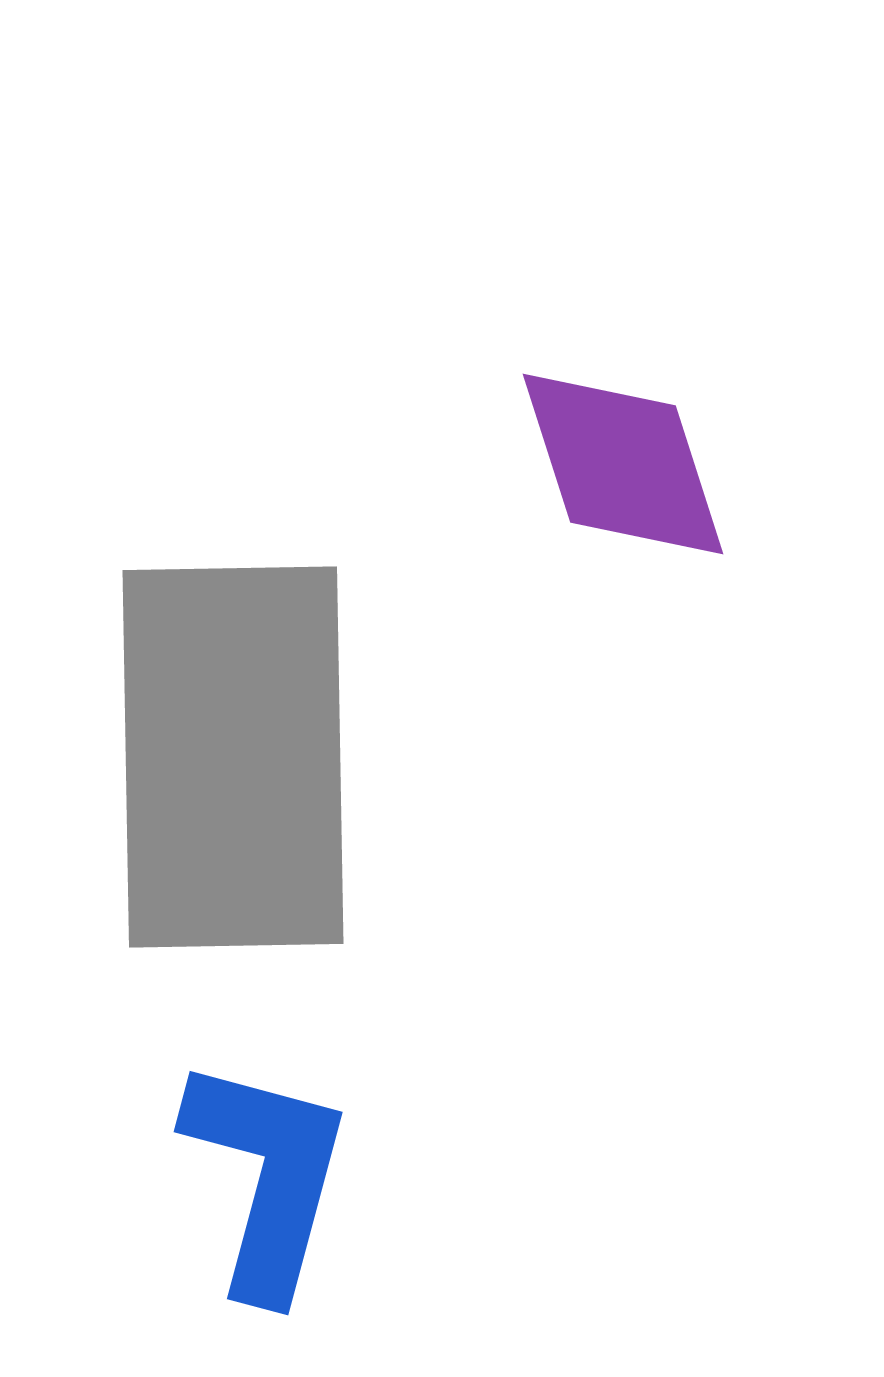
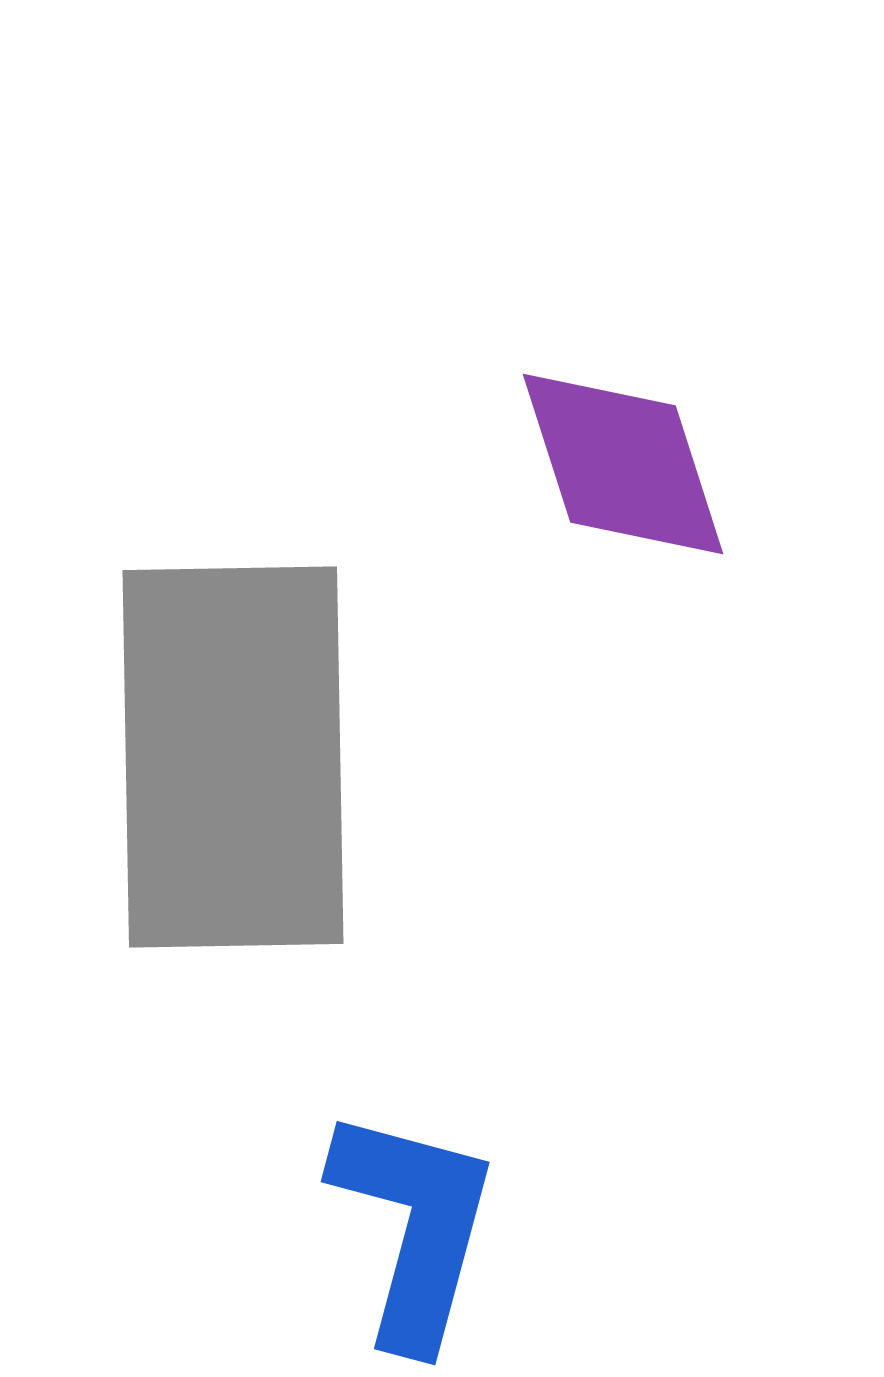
blue L-shape: moved 147 px right, 50 px down
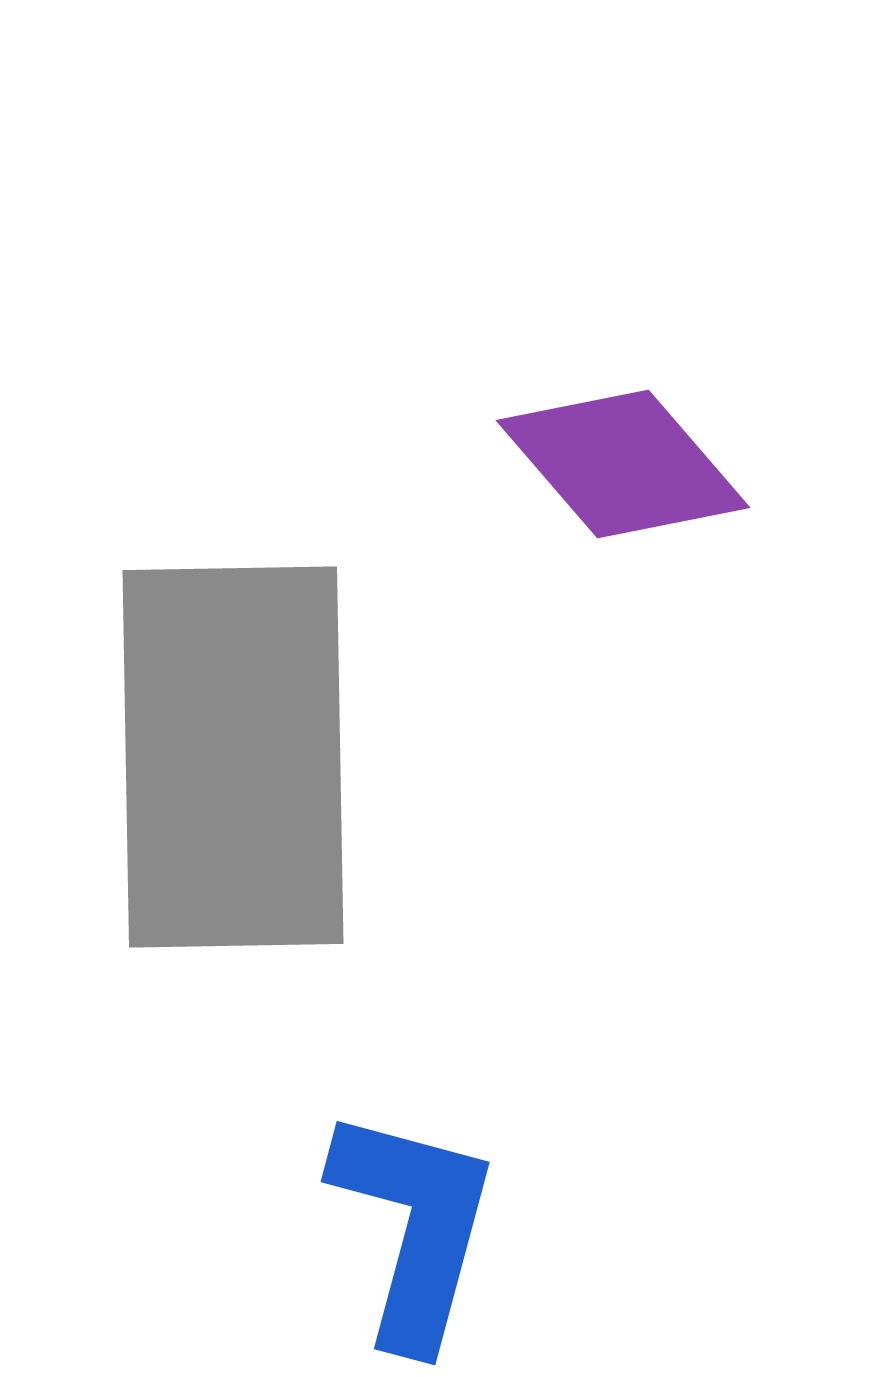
purple diamond: rotated 23 degrees counterclockwise
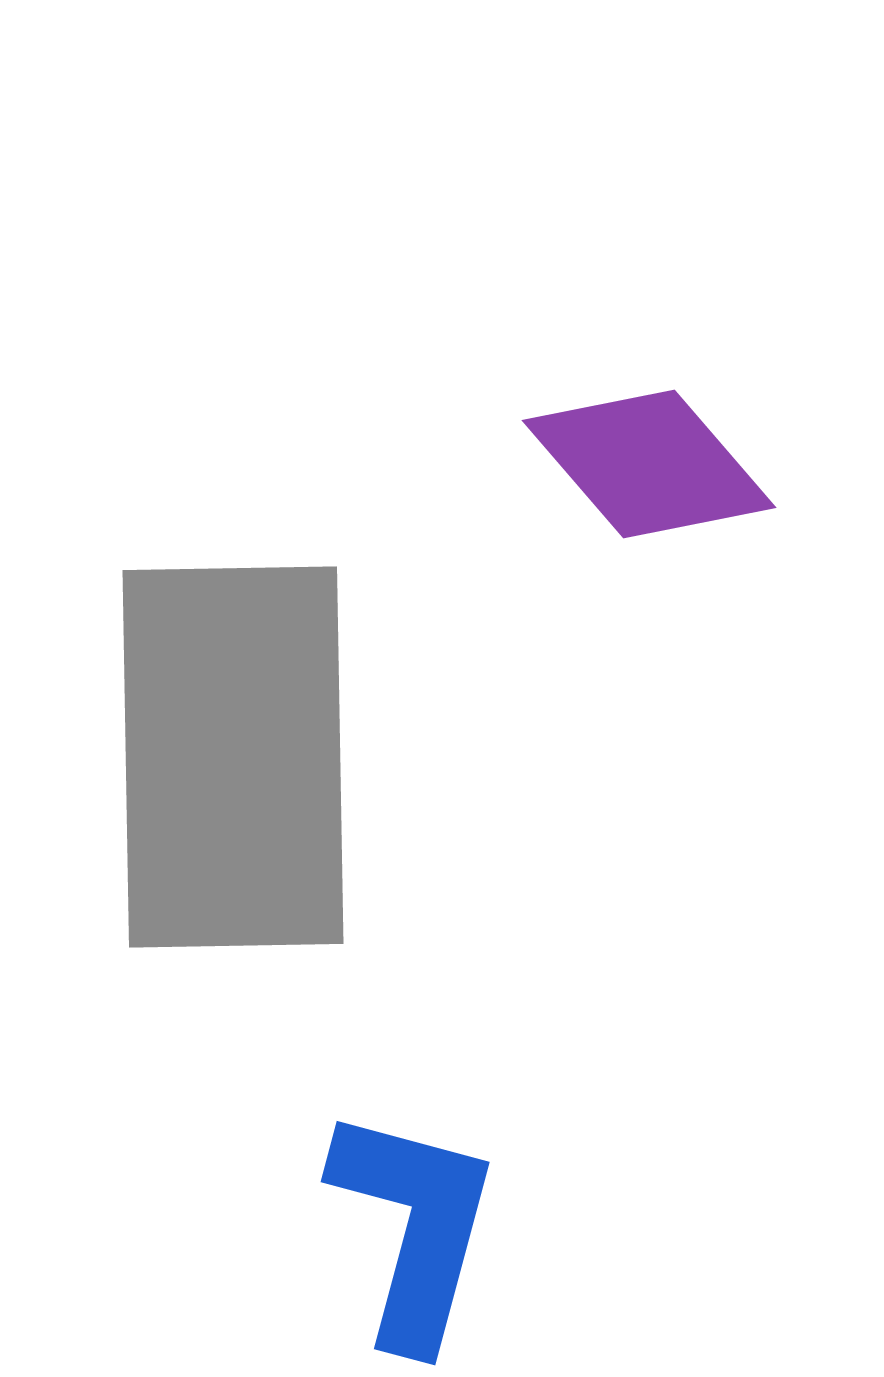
purple diamond: moved 26 px right
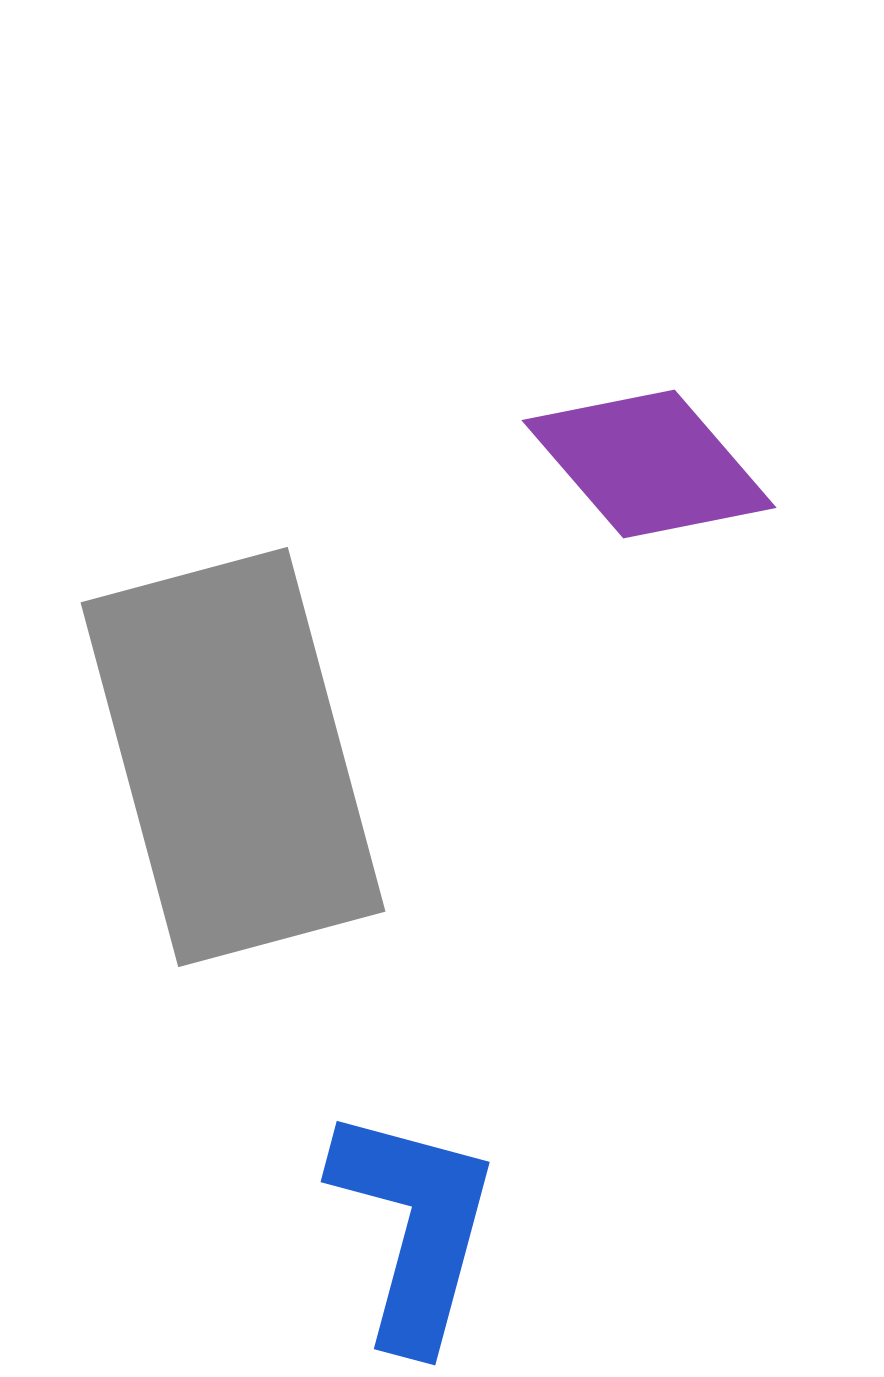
gray rectangle: rotated 14 degrees counterclockwise
